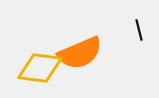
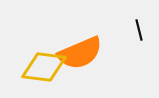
yellow diamond: moved 4 px right, 1 px up
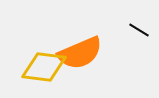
black line: rotated 45 degrees counterclockwise
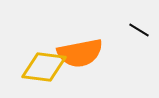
orange semicircle: rotated 12 degrees clockwise
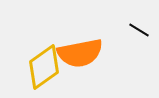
yellow diamond: rotated 42 degrees counterclockwise
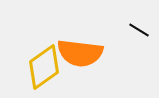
orange semicircle: rotated 18 degrees clockwise
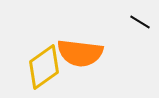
black line: moved 1 px right, 8 px up
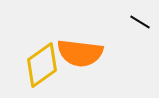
yellow diamond: moved 2 px left, 2 px up
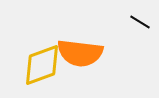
yellow diamond: rotated 15 degrees clockwise
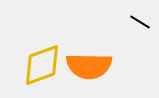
orange semicircle: moved 9 px right, 13 px down; rotated 6 degrees counterclockwise
